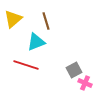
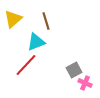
red line: rotated 65 degrees counterclockwise
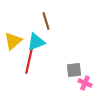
yellow triangle: moved 22 px down
red line: moved 3 px right, 4 px up; rotated 30 degrees counterclockwise
gray square: rotated 21 degrees clockwise
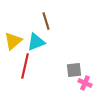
red line: moved 4 px left, 5 px down
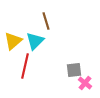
cyan triangle: moved 1 px left, 1 px up; rotated 24 degrees counterclockwise
pink cross: rotated 16 degrees clockwise
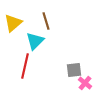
yellow triangle: moved 18 px up
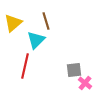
cyan triangle: moved 1 px right, 1 px up
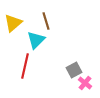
gray square: rotated 21 degrees counterclockwise
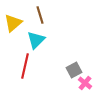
brown line: moved 6 px left, 6 px up
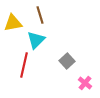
yellow triangle: rotated 30 degrees clockwise
red line: moved 1 px left, 1 px up
gray square: moved 7 px left, 9 px up; rotated 14 degrees counterclockwise
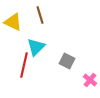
yellow triangle: moved 1 px up; rotated 36 degrees clockwise
cyan triangle: moved 7 px down
gray square: rotated 21 degrees counterclockwise
pink cross: moved 5 px right, 3 px up
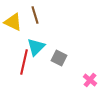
brown line: moved 5 px left
gray square: moved 8 px left, 3 px up
red line: moved 3 px up
